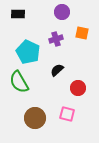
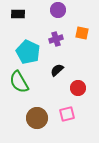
purple circle: moved 4 px left, 2 px up
pink square: rotated 28 degrees counterclockwise
brown circle: moved 2 px right
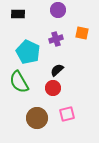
red circle: moved 25 px left
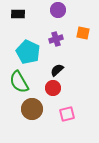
orange square: moved 1 px right
brown circle: moved 5 px left, 9 px up
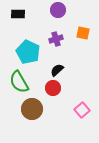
pink square: moved 15 px right, 4 px up; rotated 28 degrees counterclockwise
